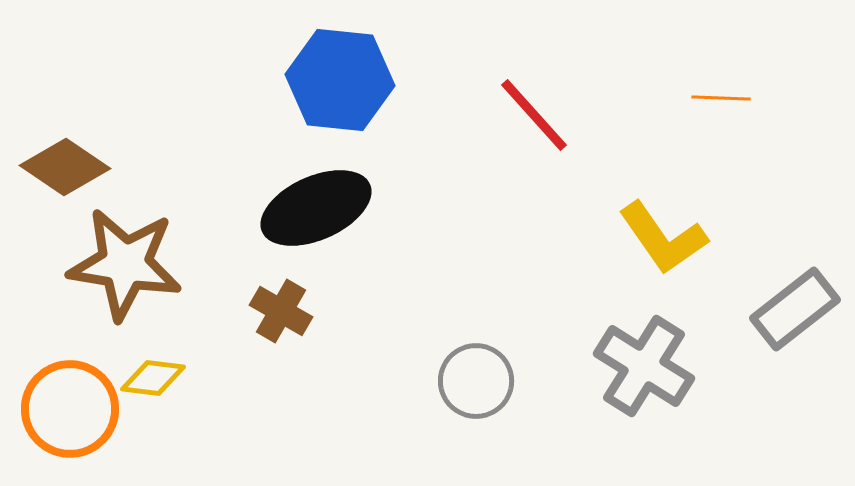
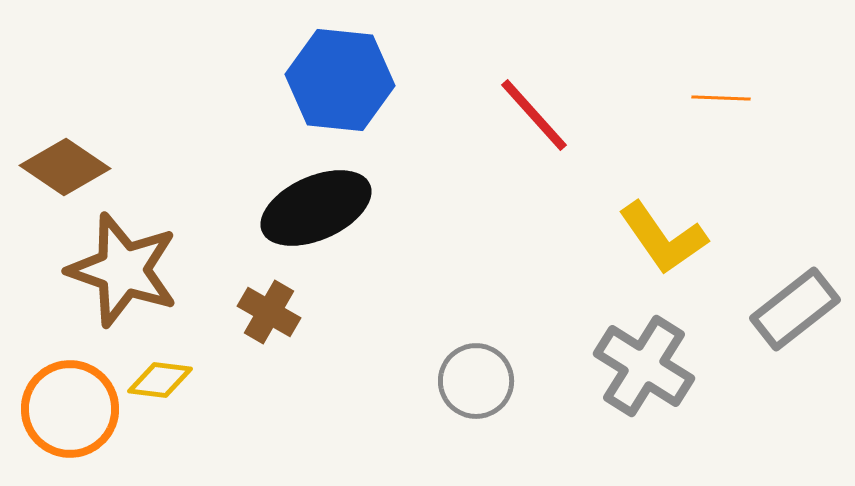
brown star: moved 2 px left, 6 px down; rotated 10 degrees clockwise
brown cross: moved 12 px left, 1 px down
yellow diamond: moved 7 px right, 2 px down
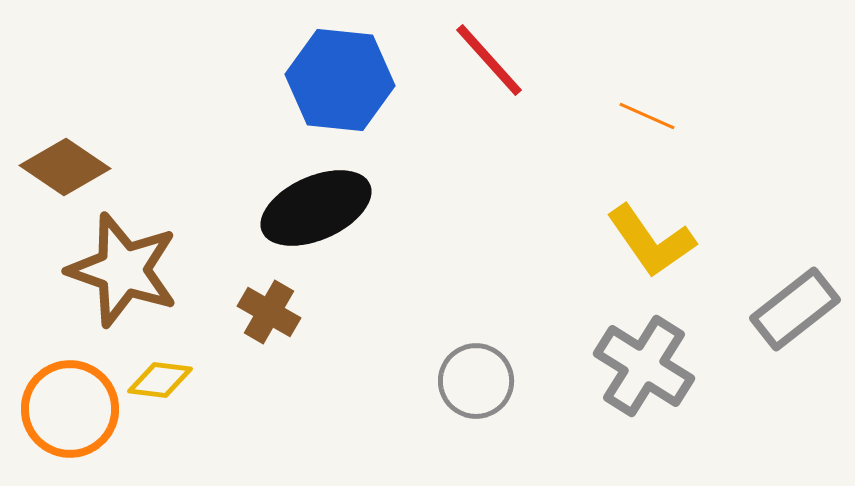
orange line: moved 74 px left, 18 px down; rotated 22 degrees clockwise
red line: moved 45 px left, 55 px up
yellow L-shape: moved 12 px left, 3 px down
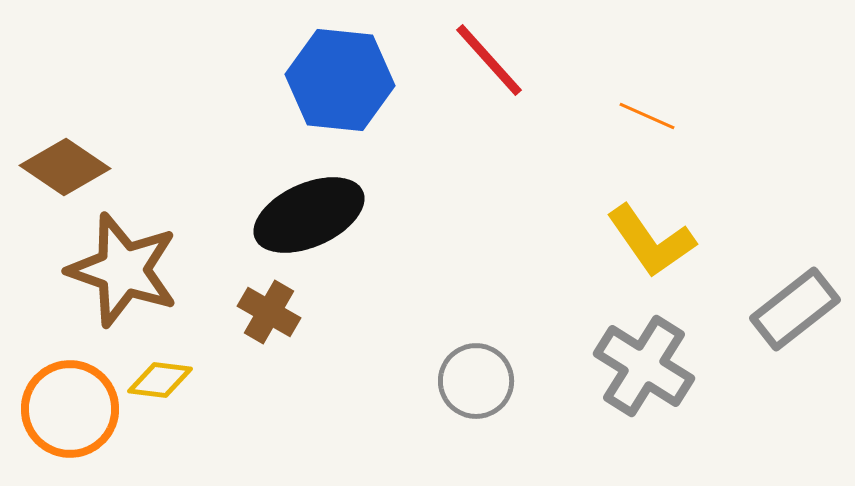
black ellipse: moved 7 px left, 7 px down
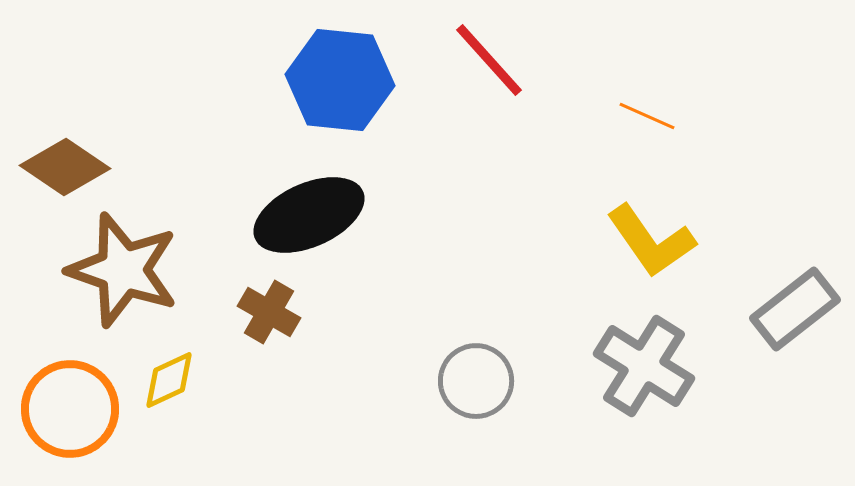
yellow diamond: moved 9 px right; rotated 32 degrees counterclockwise
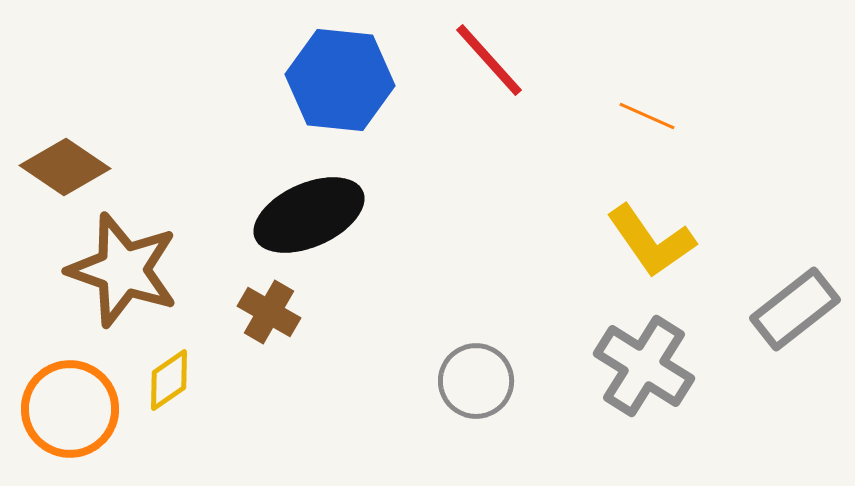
yellow diamond: rotated 10 degrees counterclockwise
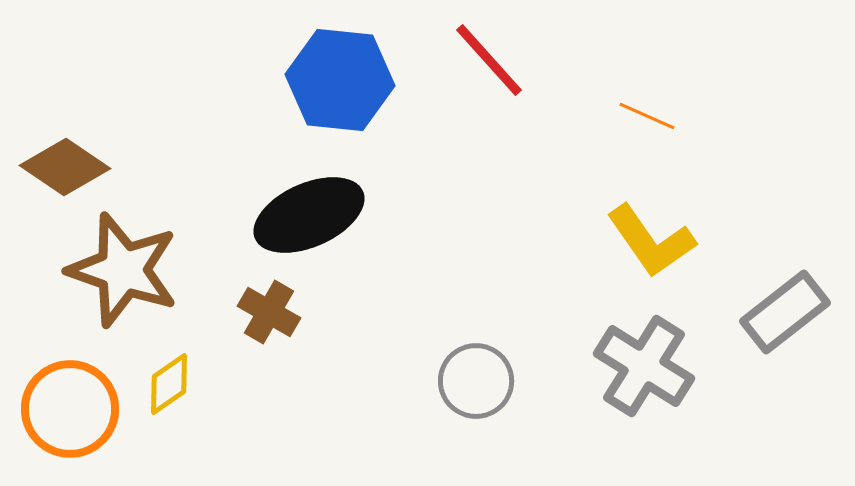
gray rectangle: moved 10 px left, 3 px down
yellow diamond: moved 4 px down
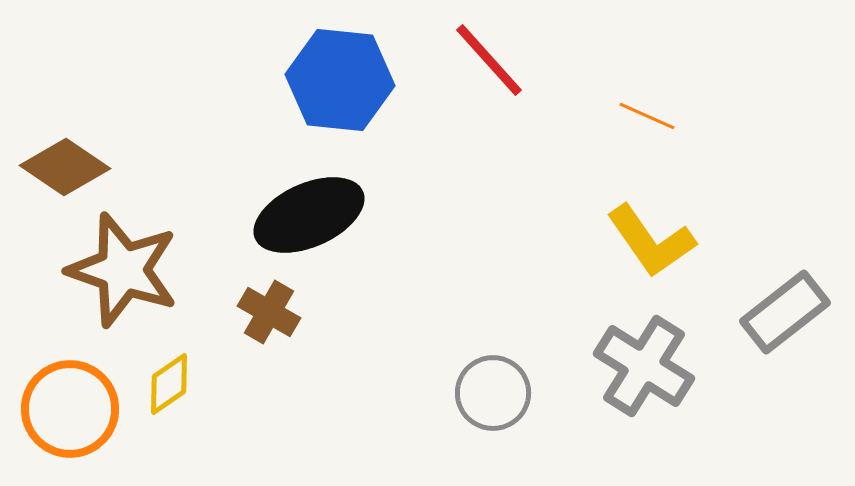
gray circle: moved 17 px right, 12 px down
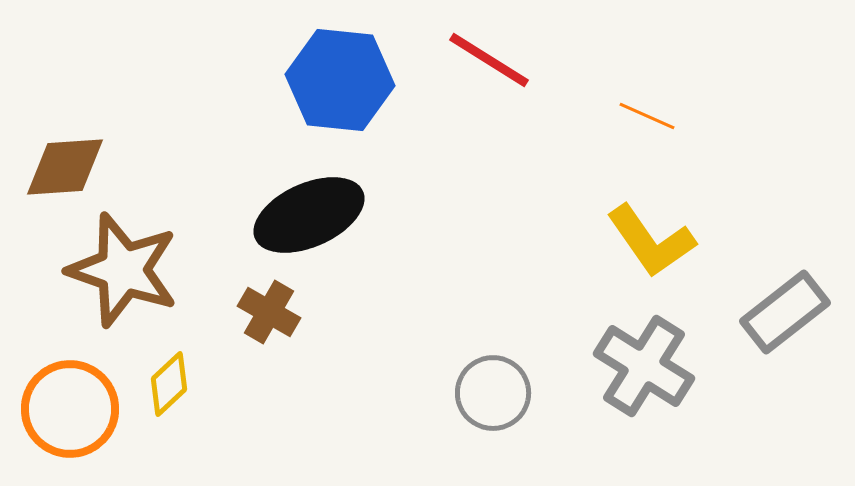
red line: rotated 16 degrees counterclockwise
brown diamond: rotated 38 degrees counterclockwise
yellow diamond: rotated 8 degrees counterclockwise
